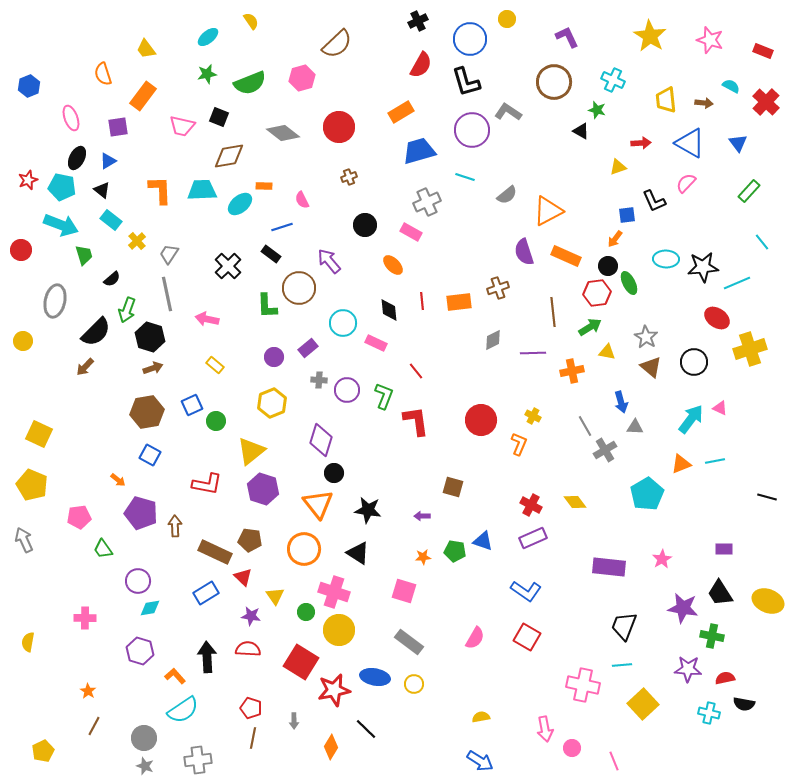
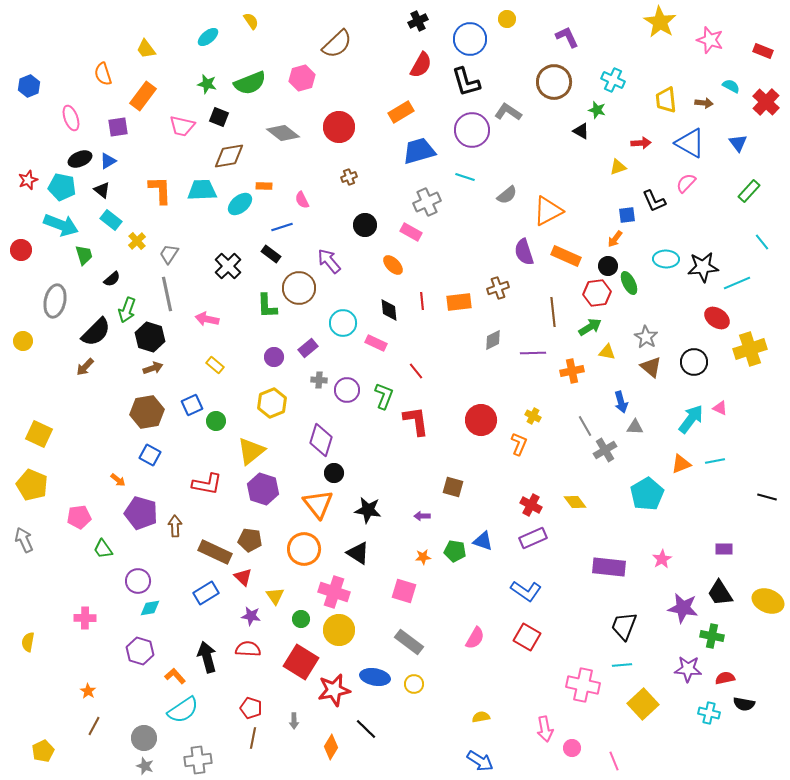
yellow star at (650, 36): moved 10 px right, 14 px up
green star at (207, 74): moved 10 px down; rotated 24 degrees clockwise
black ellipse at (77, 158): moved 3 px right, 1 px down; rotated 40 degrees clockwise
green circle at (306, 612): moved 5 px left, 7 px down
black arrow at (207, 657): rotated 12 degrees counterclockwise
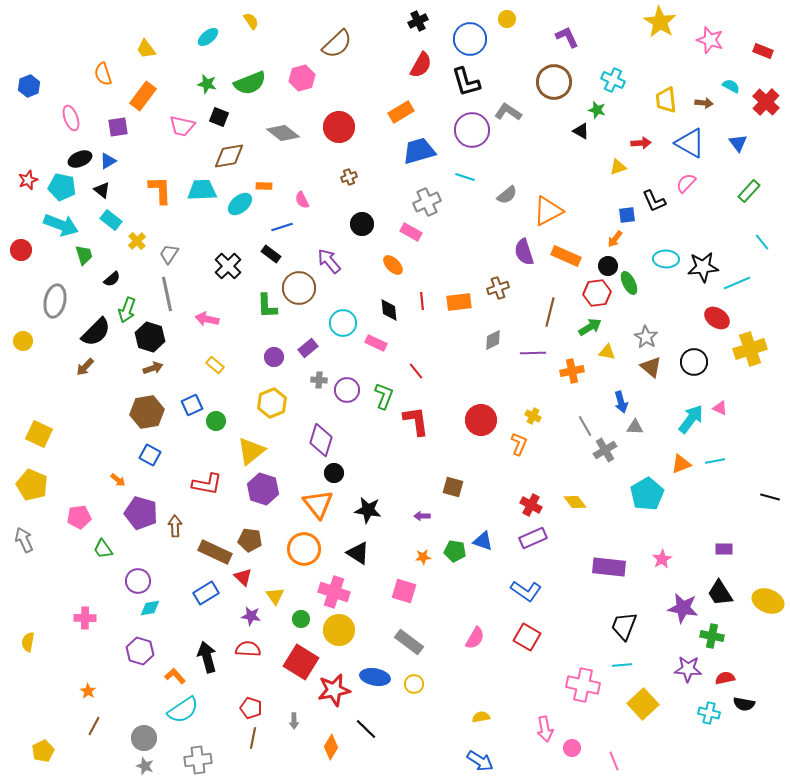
black circle at (365, 225): moved 3 px left, 1 px up
brown line at (553, 312): moved 3 px left; rotated 20 degrees clockwise
black line at (767, 497): moved 3 px right
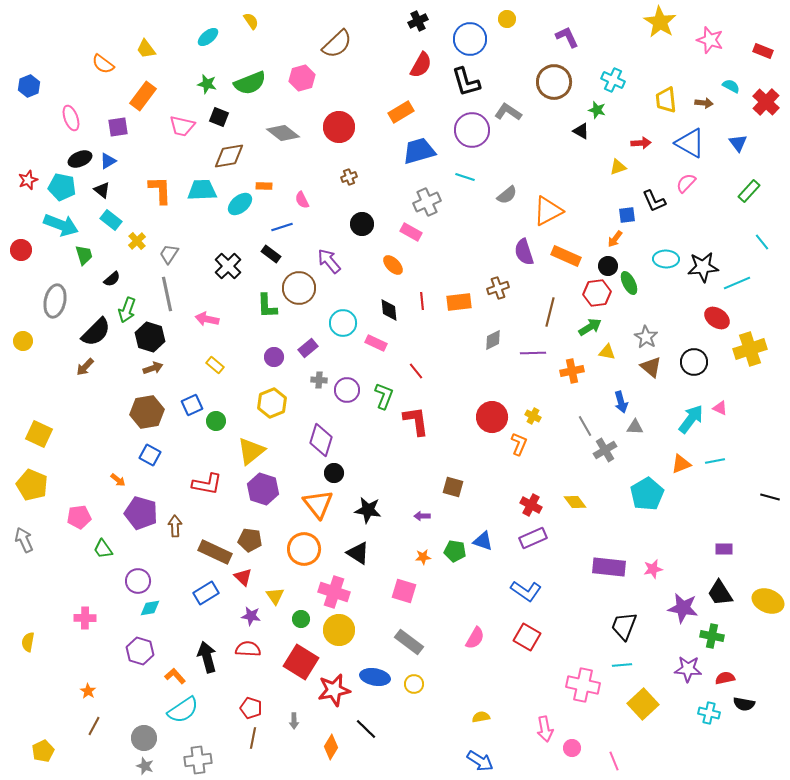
orange semicircle at (103, 74): moved 10 px up; rotated 35 degrees counterclockwise
red circle at (481, 420): moved 11 px right, 3 px up
pink star at (662, 559): moved 9 px left, 10 px down; rotated 18 degrees clockwise
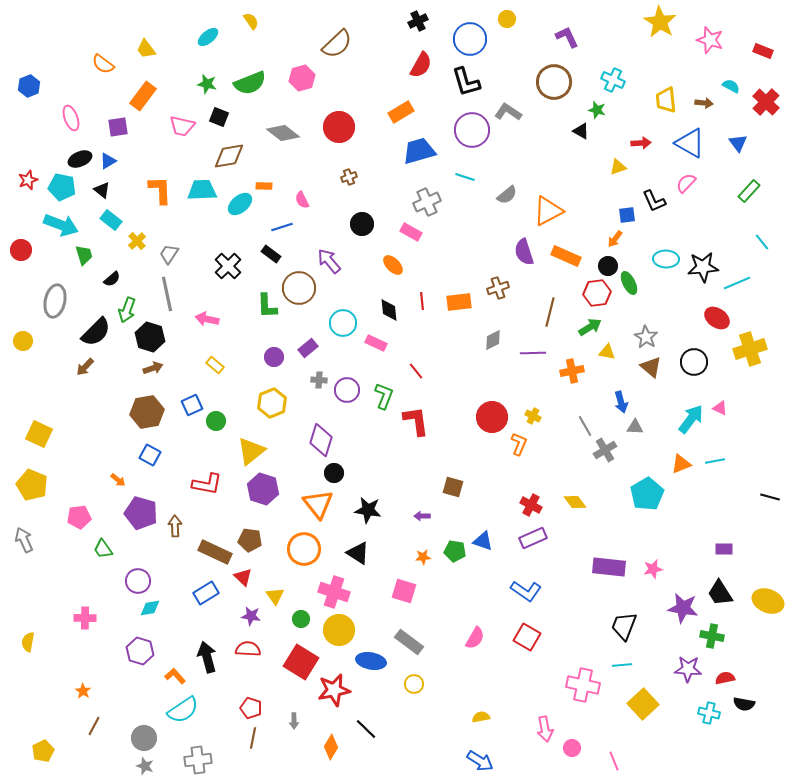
blue ellipse at (375, 677): moved 4 px left, 16 px up
orange star at (88, 691): moved 5 px left
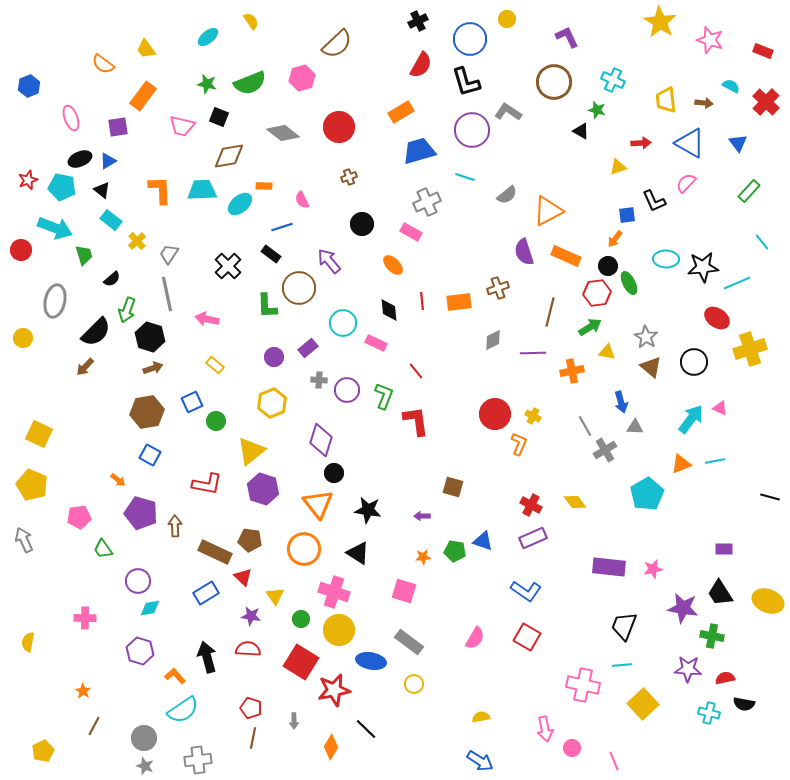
cyan arrow at (61, 225): moved 6 px left, 3 px down
yellow circle at (23, 341): moved 3 px up
blue square at (192, 405): moved 3 px up
red circle at (492, 417): moved 3 px right, 3 px up
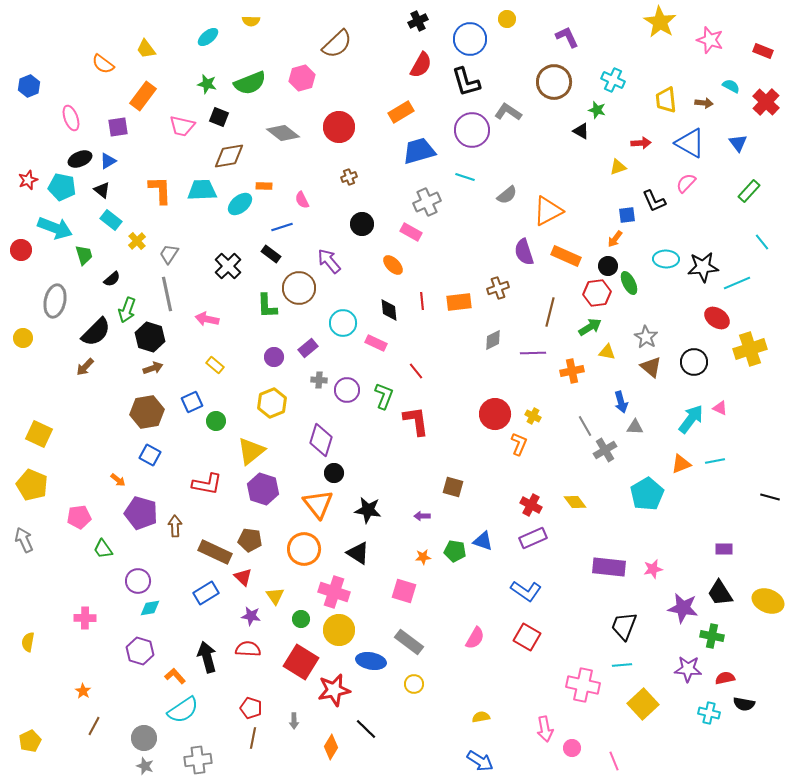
yellow semicircle at (251, 21): rotated 126 degrees clockwise
yellow pentagon at (43, 751): moved 13 px left, 10 px up
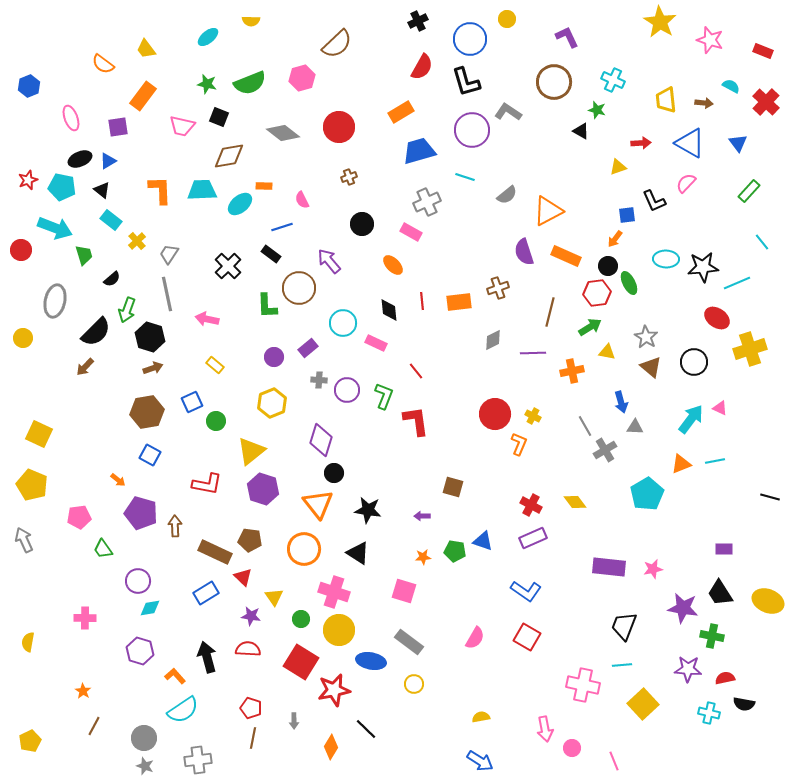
red semicircle at (421, 65): moved 1 px right, 2 px down
yellow triangle at (275, 596): moved 1 px left, 1 px down
